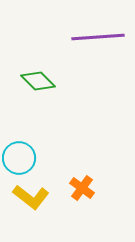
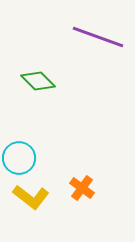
purple line: rotated 24 degrees clockwise
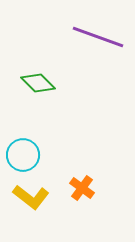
green diamond: moved 2 px down
cyan circle: moved 4 px right, 3 px up
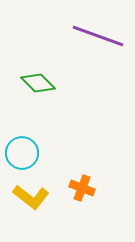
purple line: moved 1 px up
cyan circle: moved 1 px left, 2 px up
orange cross: rotated 15 degrees counterclockwise
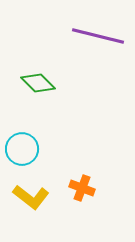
purple line: rotated 6 degrees counterclockwise
cyan circle: moved 4 px up
